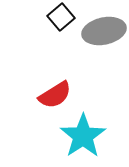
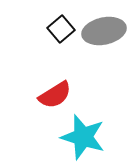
black square: moved 12 px down
cyan star: moved 1 px down; rotated 21 degrees counterclockwise
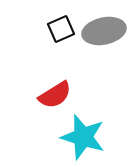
black square: rotated 16 degrees clockwise
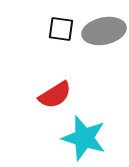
black square: rotated 32 degrees clockwise
cyan star: moved 1 px right, 1 px down
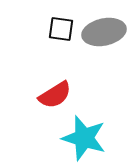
gray ellipse: moved 1 px down
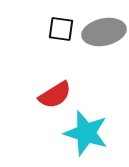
cyan star: moved 2 px right, 5 px up
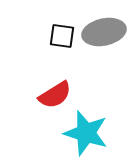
black square: moved 1 px right, 7 px down
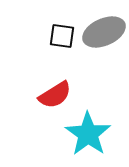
gray ellipse: rotated 12 degrees counterclockwise
cyan star: moved 2 px right, 1 px down; rotated 18 degrees clockwise
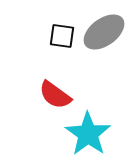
gray ellipse: rotated 12 degrees counterclockwise
red semicircle: rotated 68 degrees clockwise
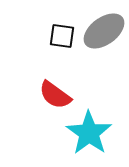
gray ellipse: moved 1 px up
cyan star: moved 1 px right, 1 px up
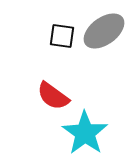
red semicircle: moved 2 px left, 1 px down
cyan star: moved 4 px left
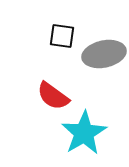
gray ellipse: moved 23 px down; rotated 24 degrees clockwise
cyan star: moved 1 px left; rotated 6 degrees clockwise
